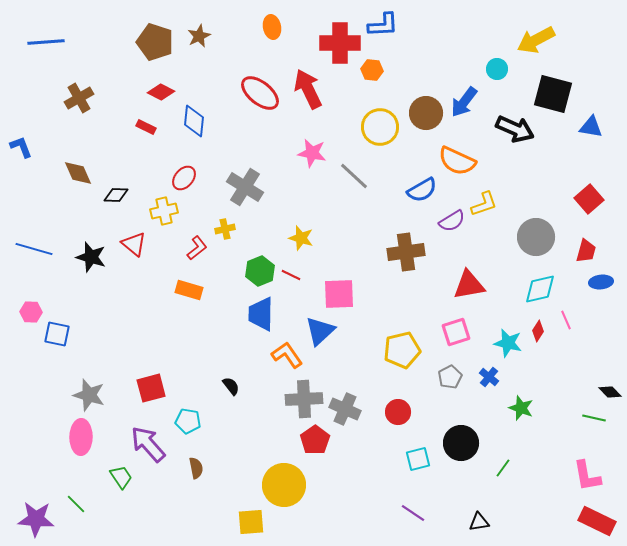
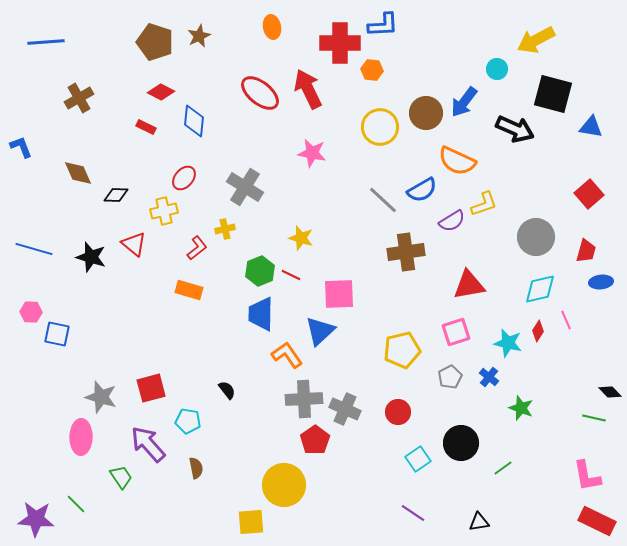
gray line at (354, 176): moved 29 px right, 24 px down
red square at (589, 199): moved 5 px up
black semicircle at (231, 386): moved 4 px left, 4 px down
gray star at (89, 395): moved 12 px right, 2 px down
cyan square at (418, 459): rotated 20 degrees counterclockwise
green line at (503, 468): rotated 18 degrees clockwise
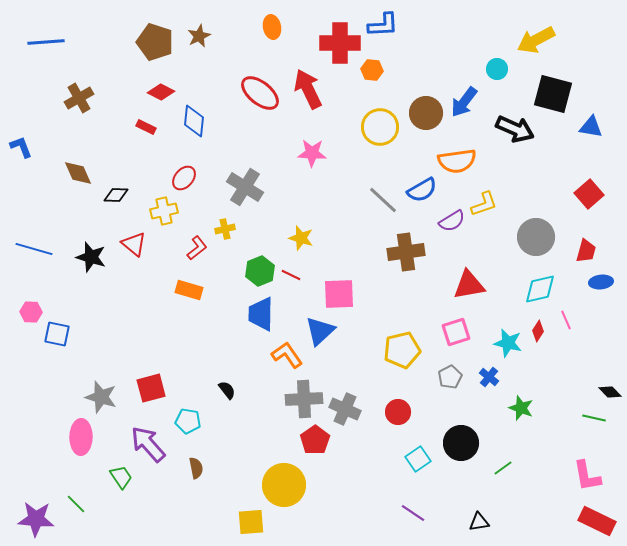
pink star at (312, 153): rotated 8 degrees counterclockwise
orange semicircle at (457, 161): rotated 33 degrees counterclockwise
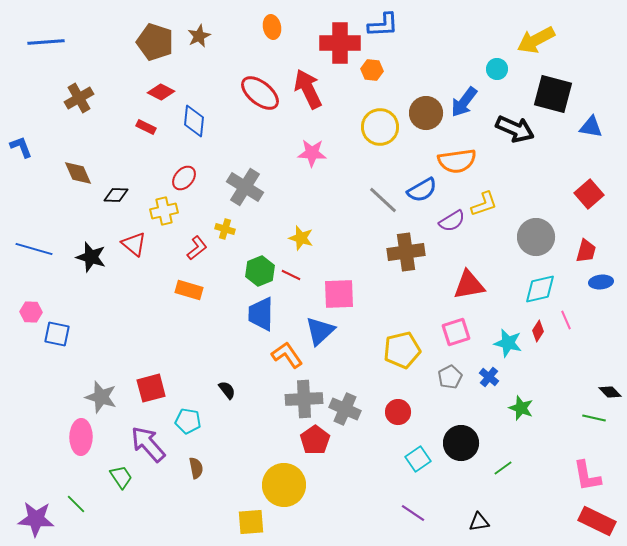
yellow cross at (225, 229): rotated 30 degrees clockwise
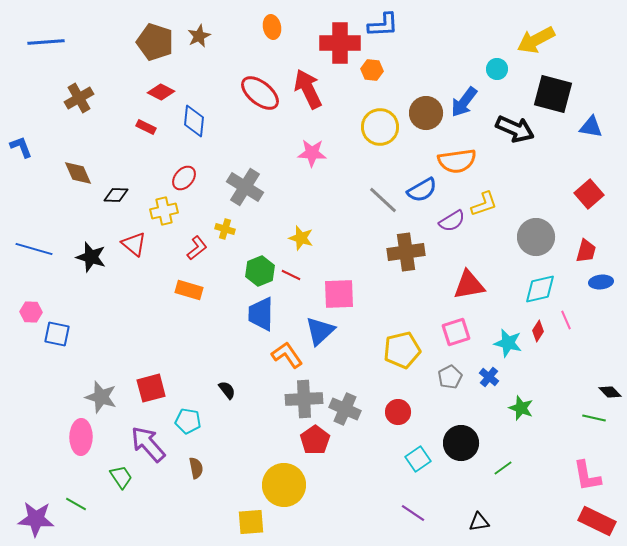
green line at (76, 504): rotated 15 degrees counterclockwise
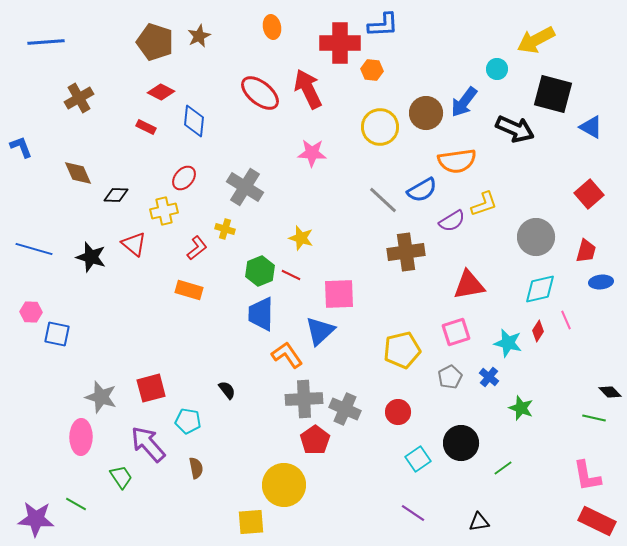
blue triangle at (591, 127): rotated 20 degrees clockwise
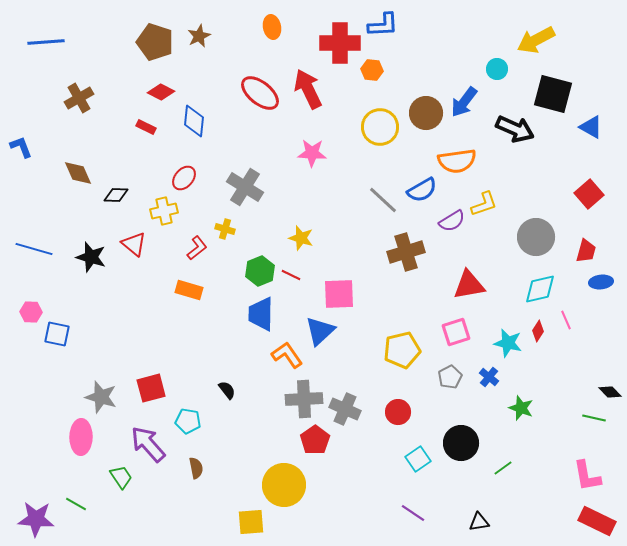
brown cross at (406, 252): rotated 9 degrees counterclockwise
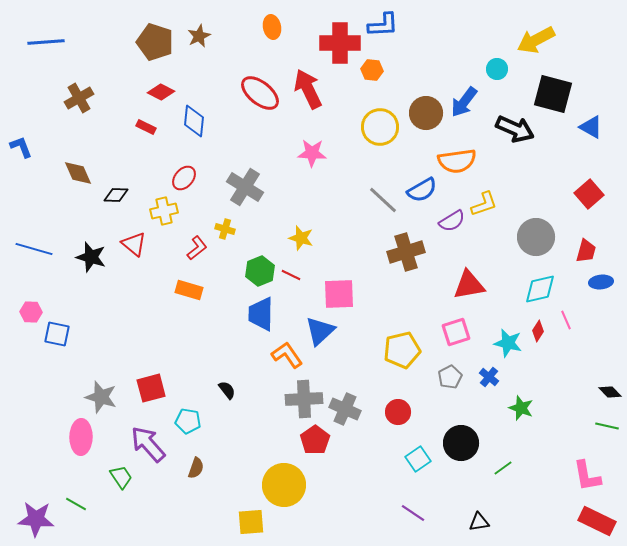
green line at (594, 418): moved 13 px right, 8 px down
brown semicircle at (196, 468): rotated 30 degrees clockwise
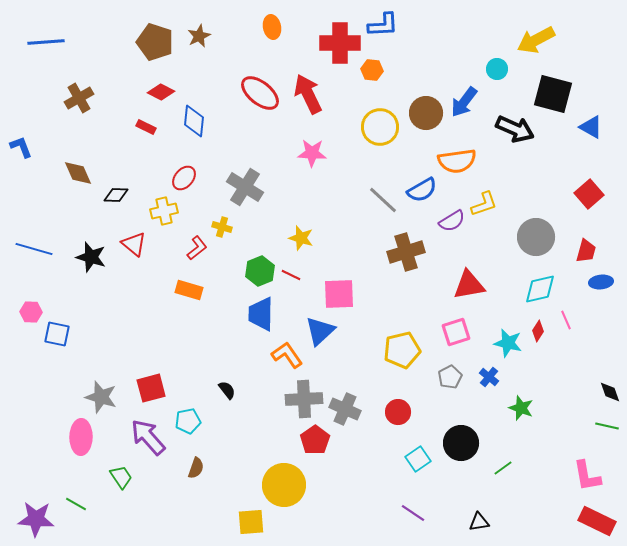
red arrow at (308, 89): moved 5 px down
yellow cross at (225, 229): moved 3 px left, 2 px up
black diamond at (610, 392): rotated 25 degrees clockwise
cyan pentagon at (188, 421): rotated 20 degrees counterclockwise
purple arrow at (148, 444): moved 7 px up
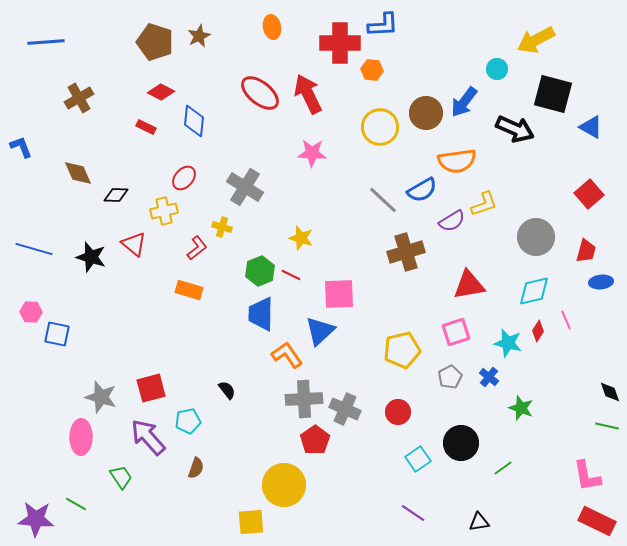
cyan diamond at (540, 289): moved 6 px left, 2 px down
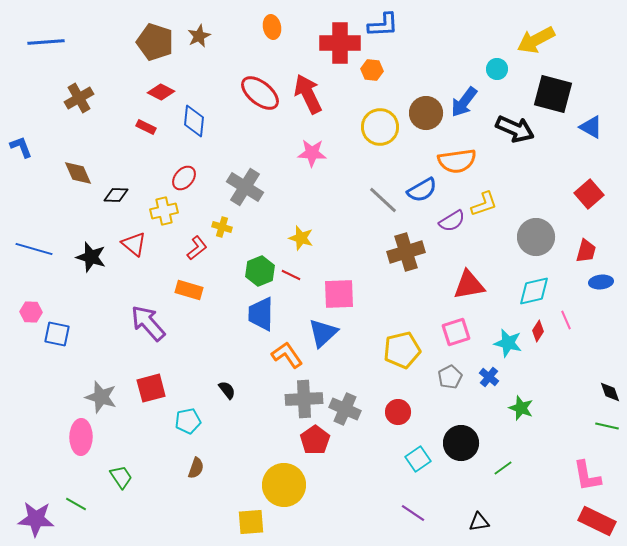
blue triangle at (320, 331): moved 3 px right, 2 px down
purple arrow at (148, 437): moved 114 px up
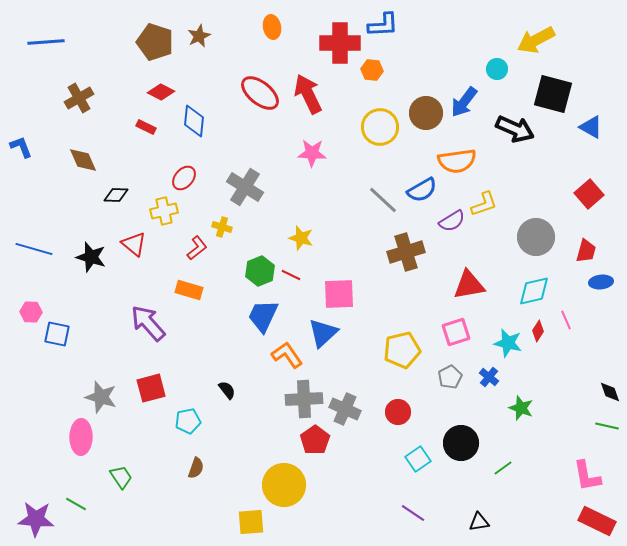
brown diamond at (78, 173): moved 5 px right, 13 px up
blue trapezoid at (261, 314): moved 2 px right, 2 px down; rotated 24 degrees clockwise
